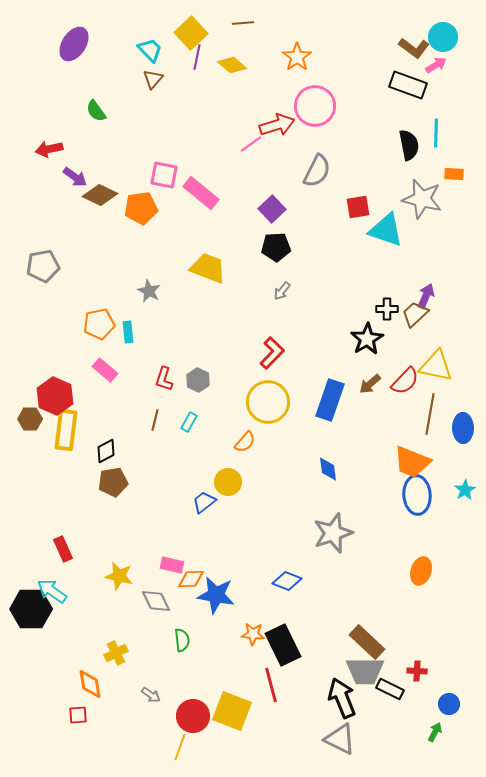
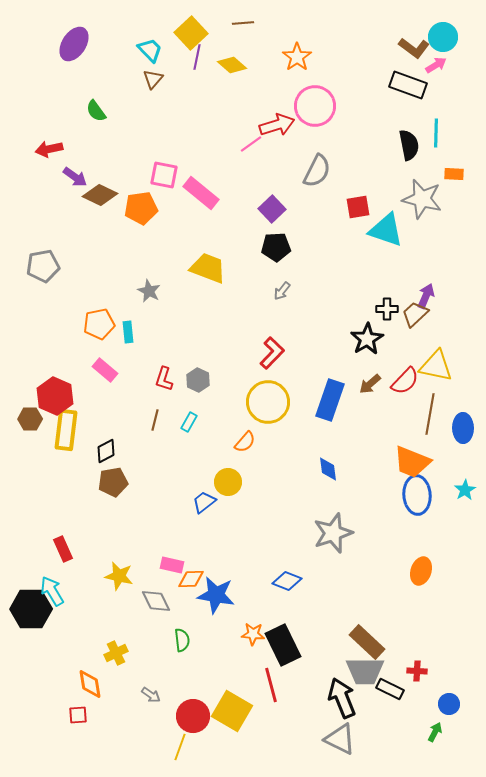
cyan arrow at (52, 591): rotated 24 degrees clockwise
yellow square at (232, 711): rotated 9 degrees clockwise
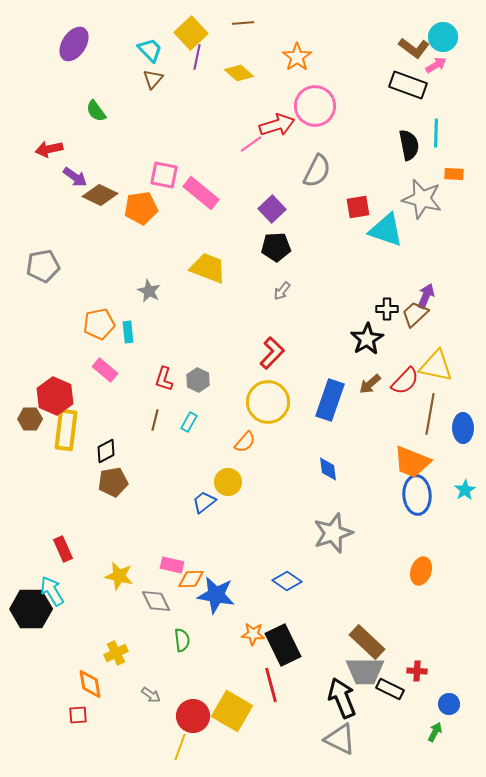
yellow diamond at (232, 65): moved 7 px right, 8 px down
blue diamond at (287, 581): rotated 12 degrees clockwise
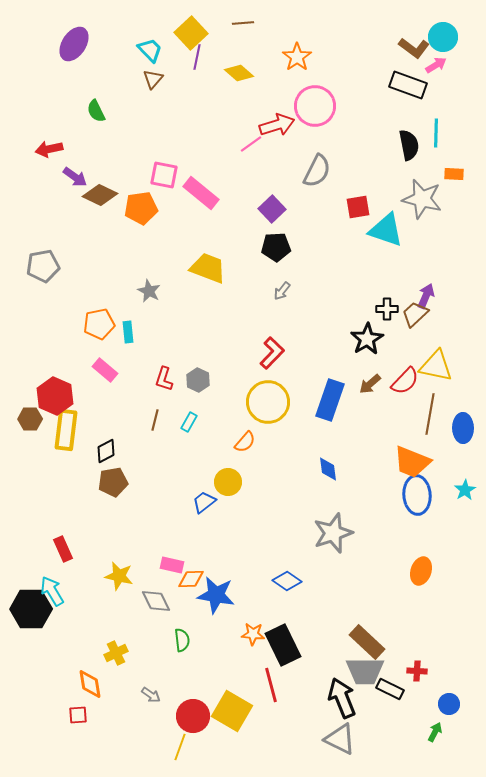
green semicircle at (96, 111): rotated 10 degrees clockwise
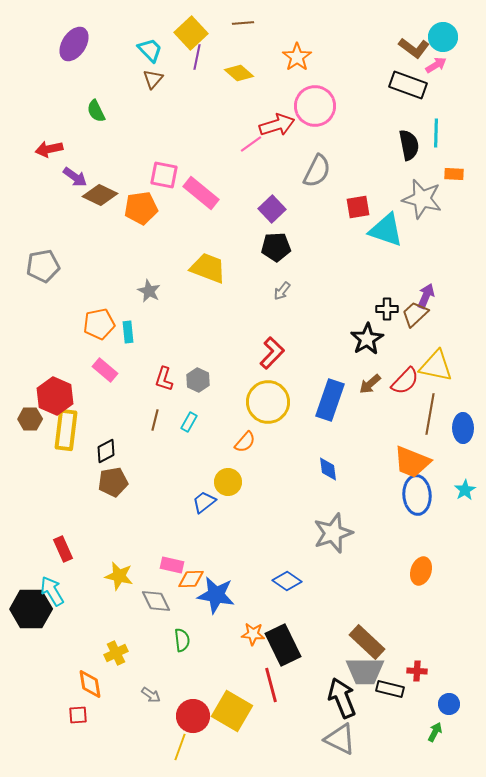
black rectangle at (390, 689): rotated 12 degrees counterclockwise
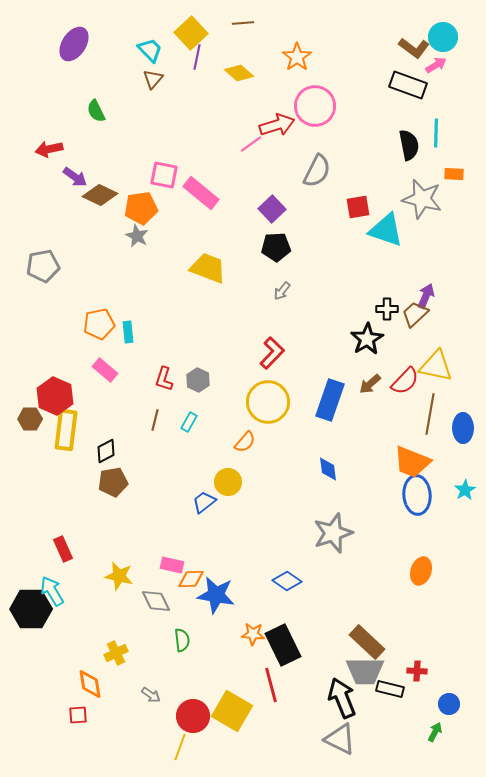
gray star at (149, 291): moved 12 px left, 55 px up
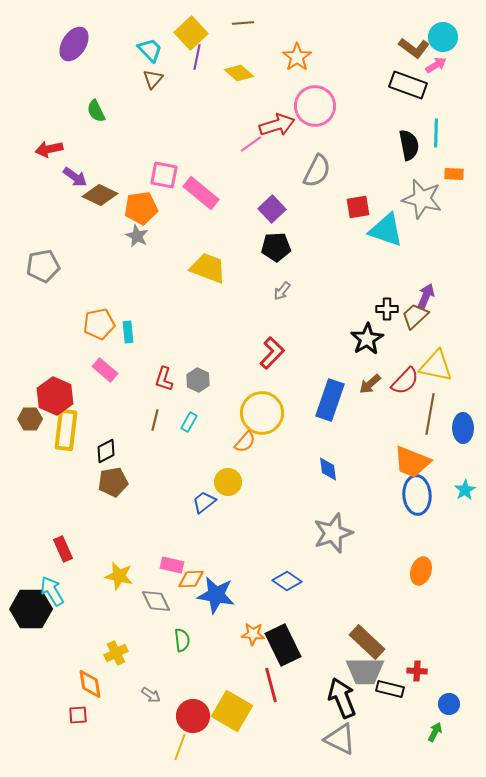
brown trapezoid at (415, 314): moved 2 px down
yellow circle at (268, 402): moved 6 px left, 11 px down
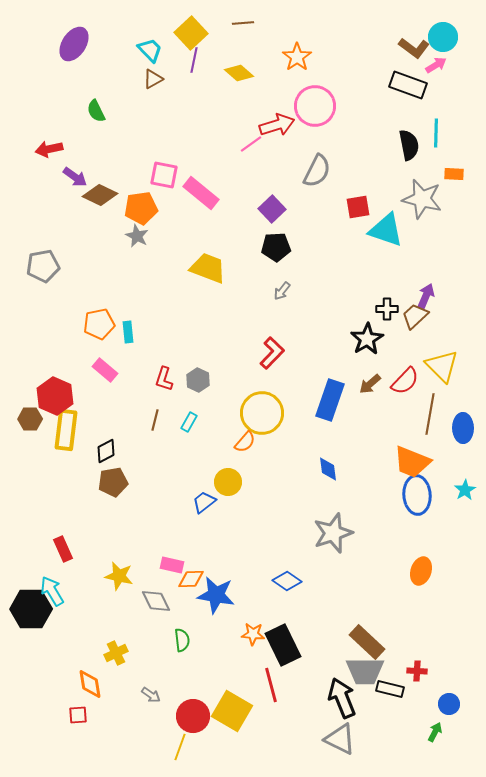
purple line at (197, 57): moved 3 px left, 3 px down
brown triangle at (153, 79): rotated 20 degrees clockwise
yellow triangle at (436, 366): moved 6 px right; rotated 33 degrees clockwise
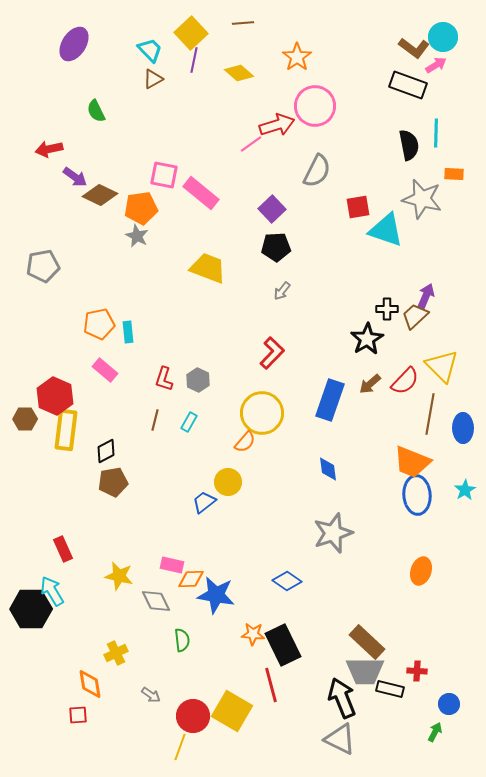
brown hexagon at (30, 419): moved 5 px left
